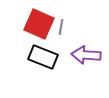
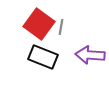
red square: rotated 12 degrees clockwise
purple arrow: moved 4 px right
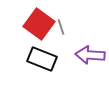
gray line: rotated 28 degrees counterclockwise
black rectangle: moved 1 px left, 2 px down
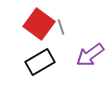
purple arrow: rotated 40 degrees counterclockwise
black rectangle: moved 2 px left, 3 px down; rotated 52 degrees counterclockwise
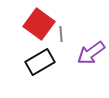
gray line: moved 7 px down; rotated 14 degrees clockwise
purple arrow: moved 1 px right, 2 px up
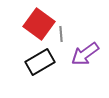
purple arrow: moved 6 px left, 1 px down
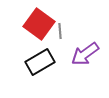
gray line: moved 1 px left, 3 px up
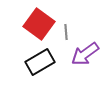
gray line: moved 6 px right, 1 px down
